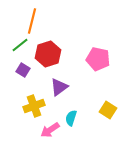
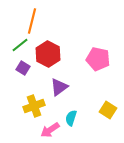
red hexagon: rotated 15 degrees counterclockwise
purple square: moved 2 px up
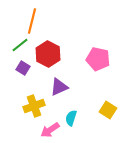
purple triangle: rotated 12 degrees clockwise
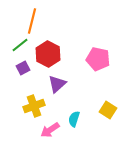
purple square: rotated 32 degrees clockwise
purple triangle: moved 2 px left, 3 px up; rotated 18 degrees counterclockwise
cyan semicircle: moved 3 px right, 1 px down
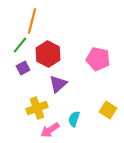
green line: rotated 12 degrees counterclockwise
purple triangle: moved 1 px right
yellow cross: moved 3 px right, 2 px down
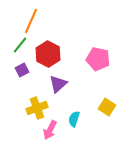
orange line: moved 1 px left; rotated 10 degrees clockwise
purple square: moved 1 px left, 2 px down
yellow square: moved 1 px left, 3 px up
pink arrow: rotated 30 degrees counterclockwise
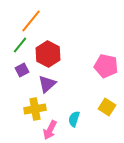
orange line: rotated 15 degrees clockwise
pink pentagon: moved 8 px right, 7 px down
purple triangle: moved 11 px left
yellow cross: moved 2 px left, 1 px down; rotated 10 degrees clockwise
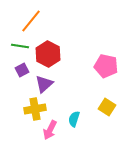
green line: moved 1 px down; rotated 60 degrees clockwise
purple triangle: moved 3 px left
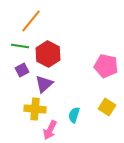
yellow cross: rotated 15 degrees clockwise
cyan semicircle: moved 4 px up
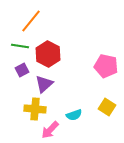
cyan semicircle: rotated 126 degrees counterclockwise
pink arrow: rotated 18 degrees clockwise
